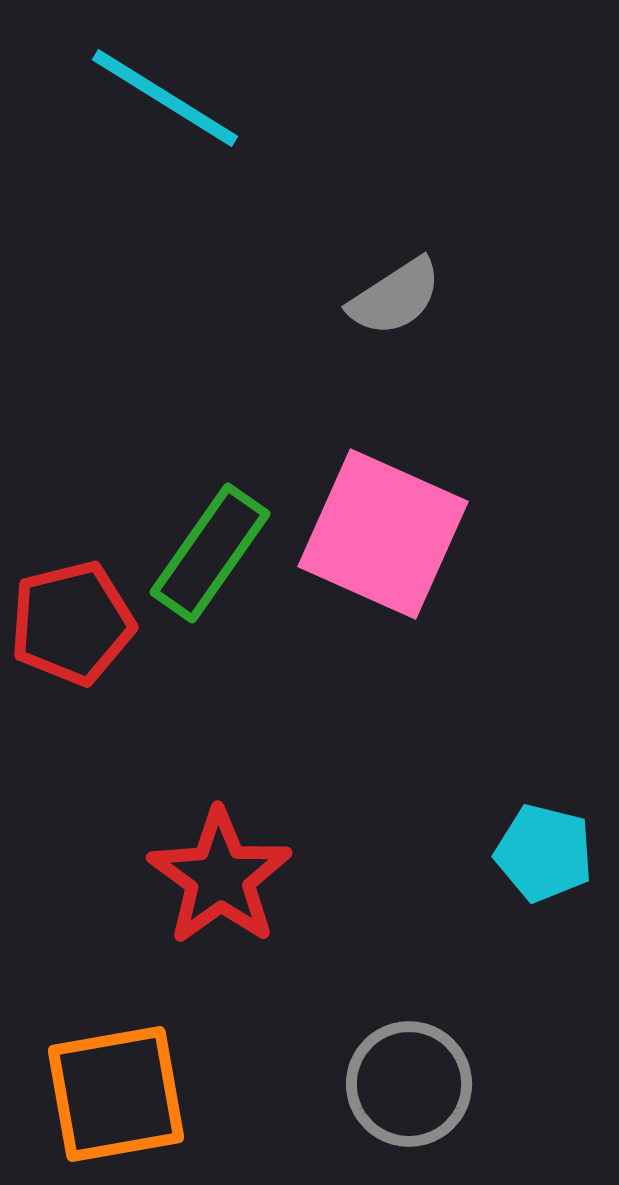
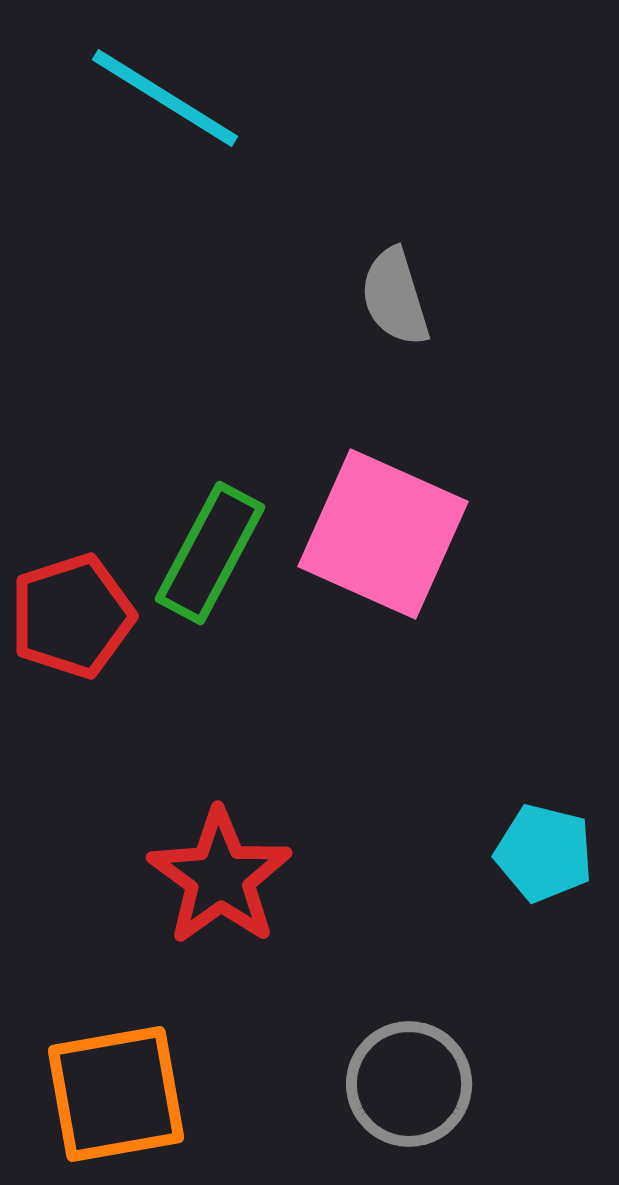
gray semicircle: rotated 106 degrees clockwise
green rectangle: rotated 7 degrees counterclockwise
red pentagon: moved 7 px up; rotated 4 degrees counterclockwise
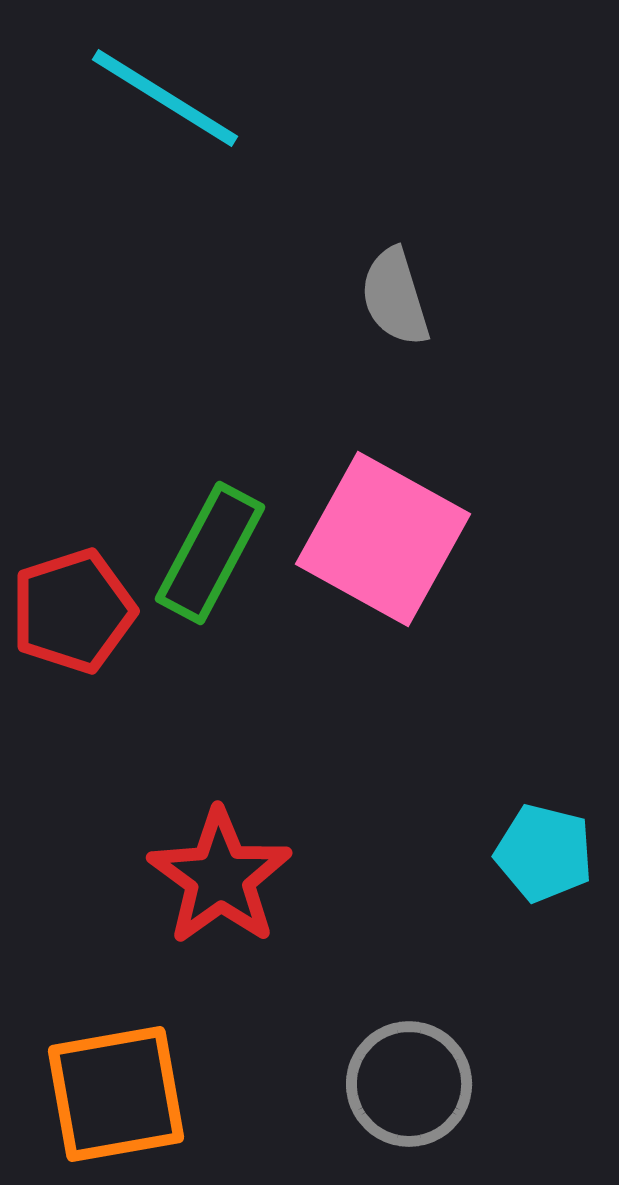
pink square: moved 5 px down; rotated 5 degrees clockwise
red pentagon: moved 1 px right, 5 px up
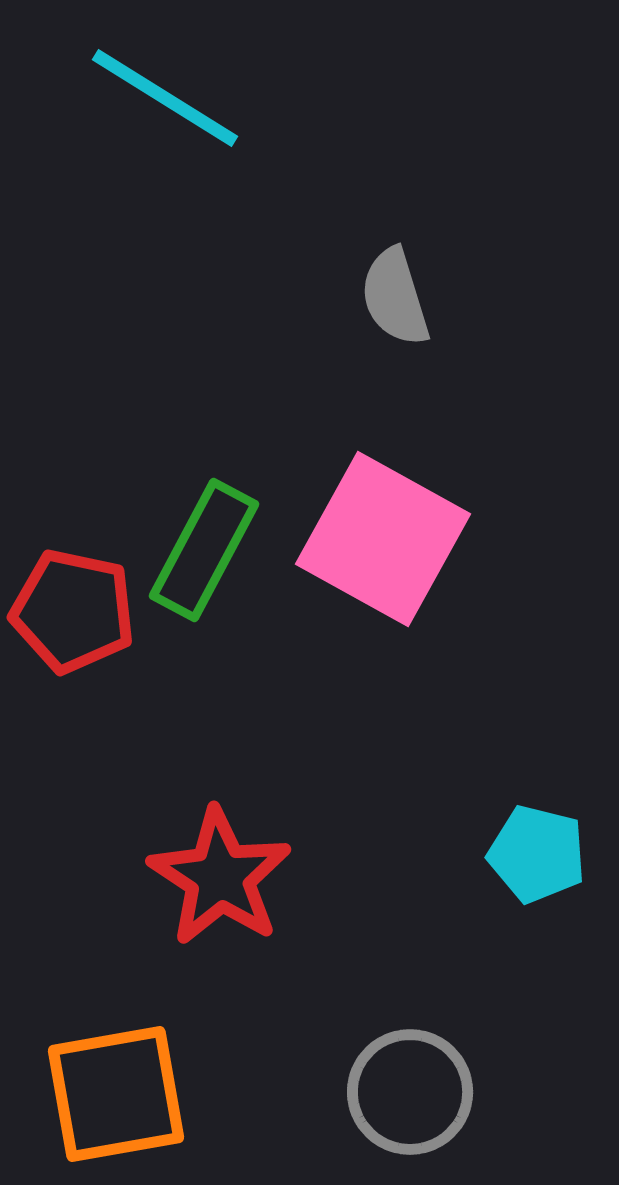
green rectangle: moved 6 px left, 3 px up
red pentagon: rotated 30 degrees clockwise
cyan pentagon: moved 7 px left, 1 px down
red star: rotated 3 degrees counterclockwise
gray circle: moved 1 px right, 8 px down
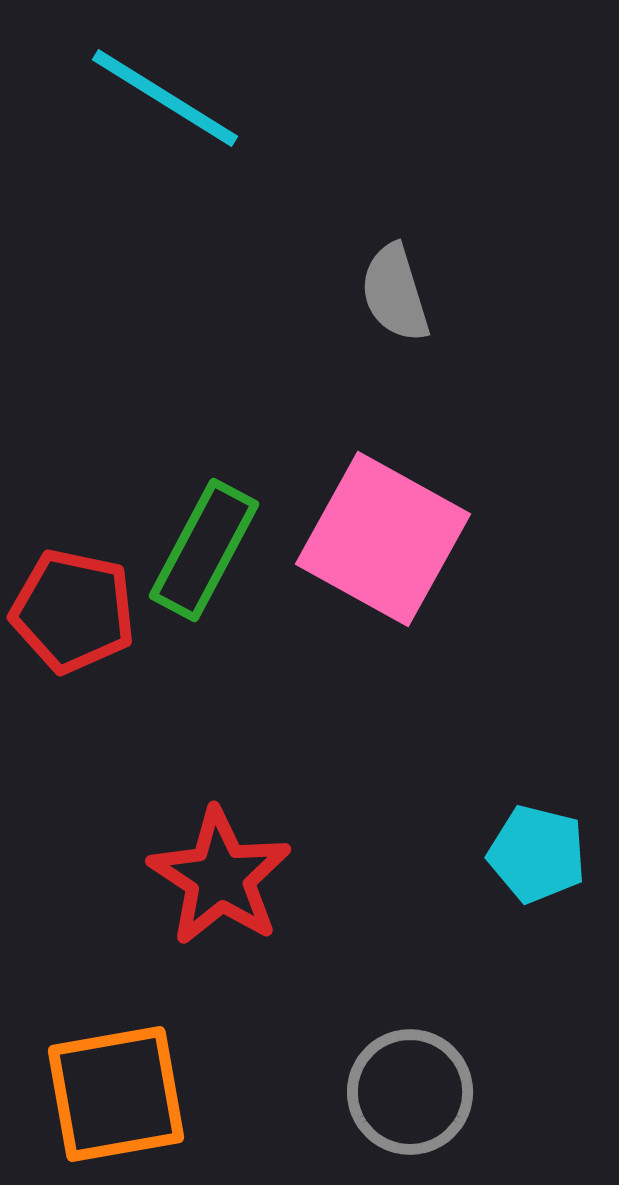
gray semicircle: moved 4 px up
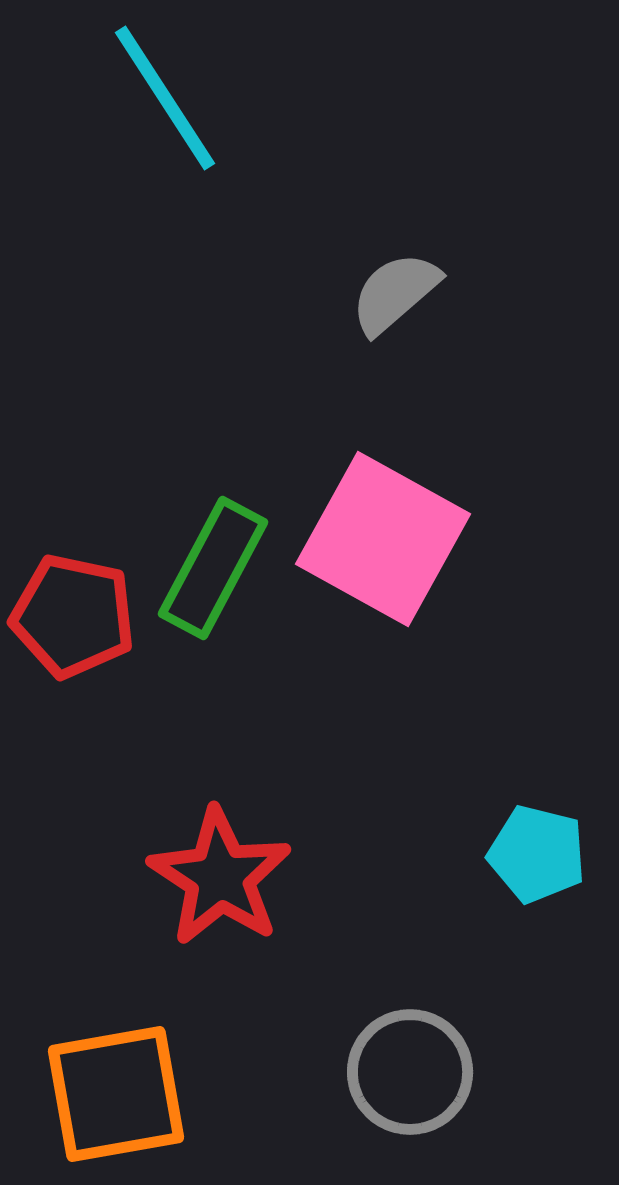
cyan line: rotated 25 degrees clockwise
gray semicircle: rotated 66 degrees clockwise
green rectangle: moved 9 px right, 18 px down
red pentagon: moved 5 px down
gray circle: moved 20 px up
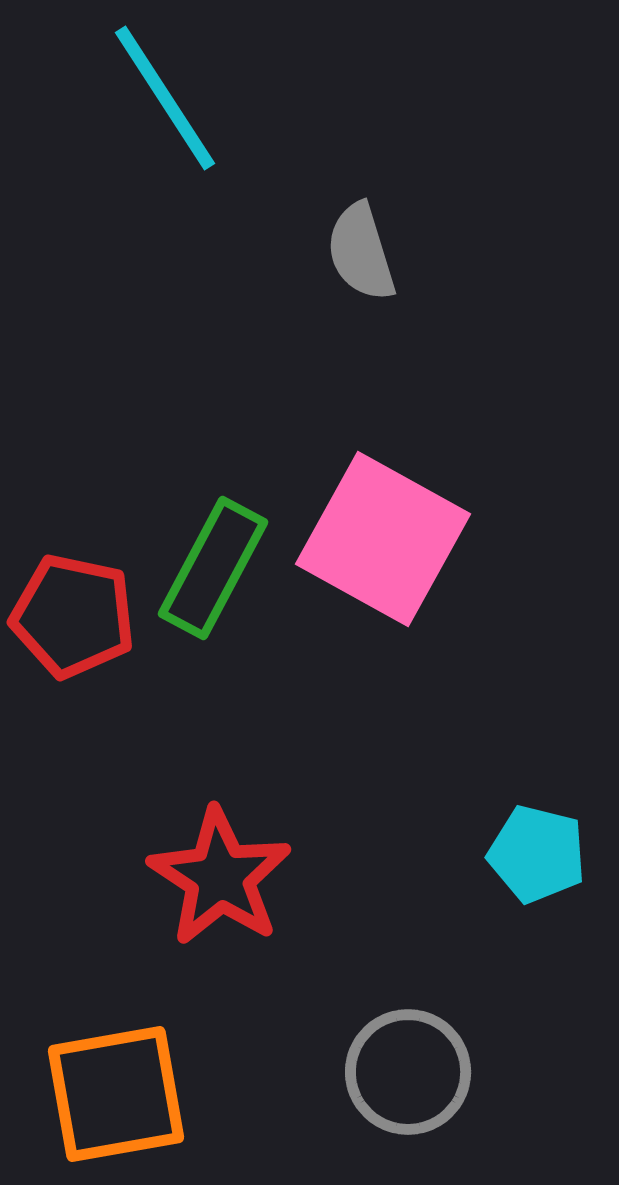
gray semicircle: moved 34 px left, 41 px up; rotated 66 degrees counterclockwise
gray circle: moved 2 px left
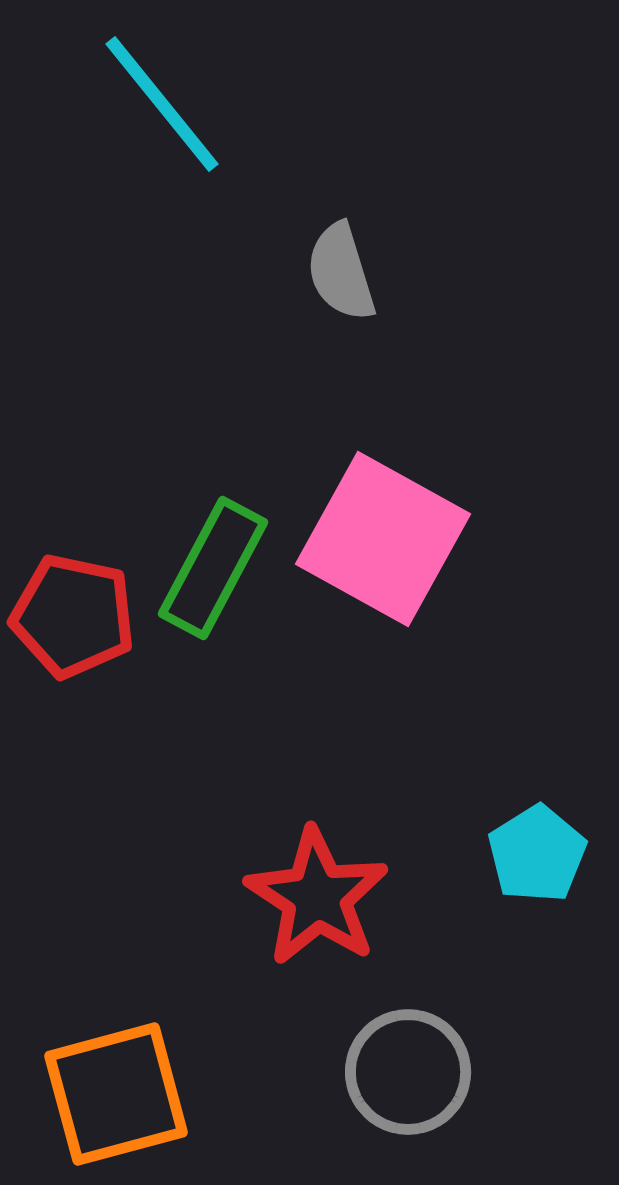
cyan line: moved 3 px left, 6 px down; rotated 6 degrees counterclockwise
gray semicircle: moved 20 px left, 20 px down
cyan pentagon: rotated 26 degrees clockwise
red star: moved 97 px right, 20 px down
orange square: rotated 5 degrees counterclockwise
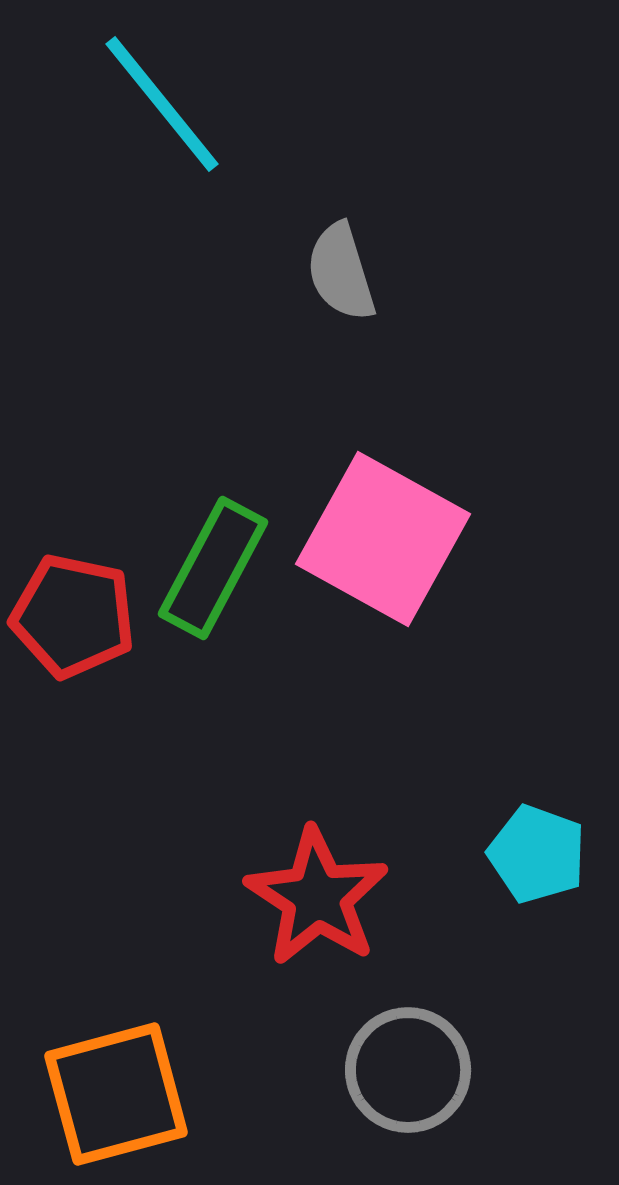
cyan pentagon: rotated 20 degrees counterclockwise
gray circle: moved 2 px up
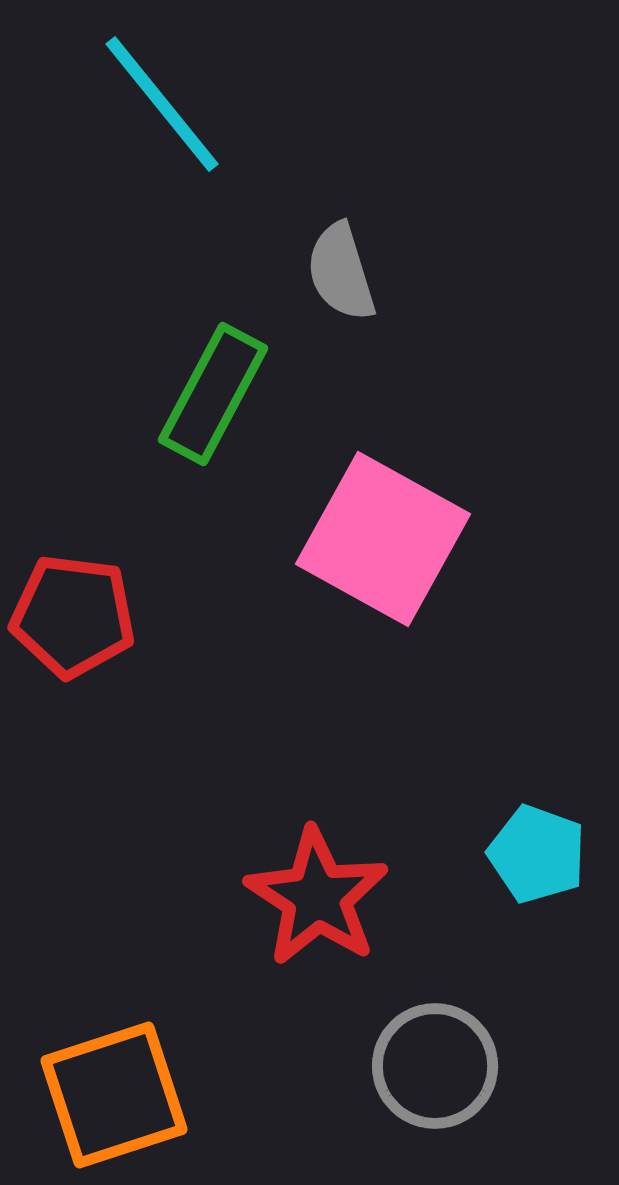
green rectangle: moved 174 px up
red pentagon: rotated 5 degrees counterclockwise
gray circle: moved 27 px right, 4 px up
orange square: moved 2 px left, 1 px down; rotated 3 degrees counterclockwise
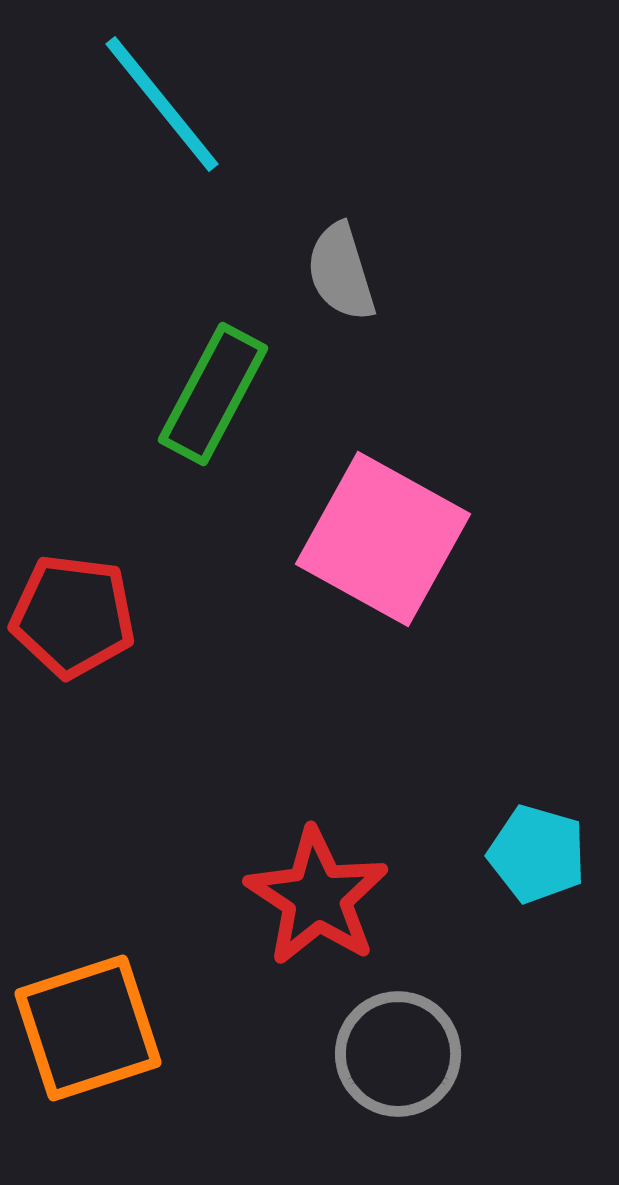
cyan pentagon: rotated 4 degrees counterclockwise
gray circle: moved 37 px left, 12 px up
orange square: moved 26 px left, 67 px up
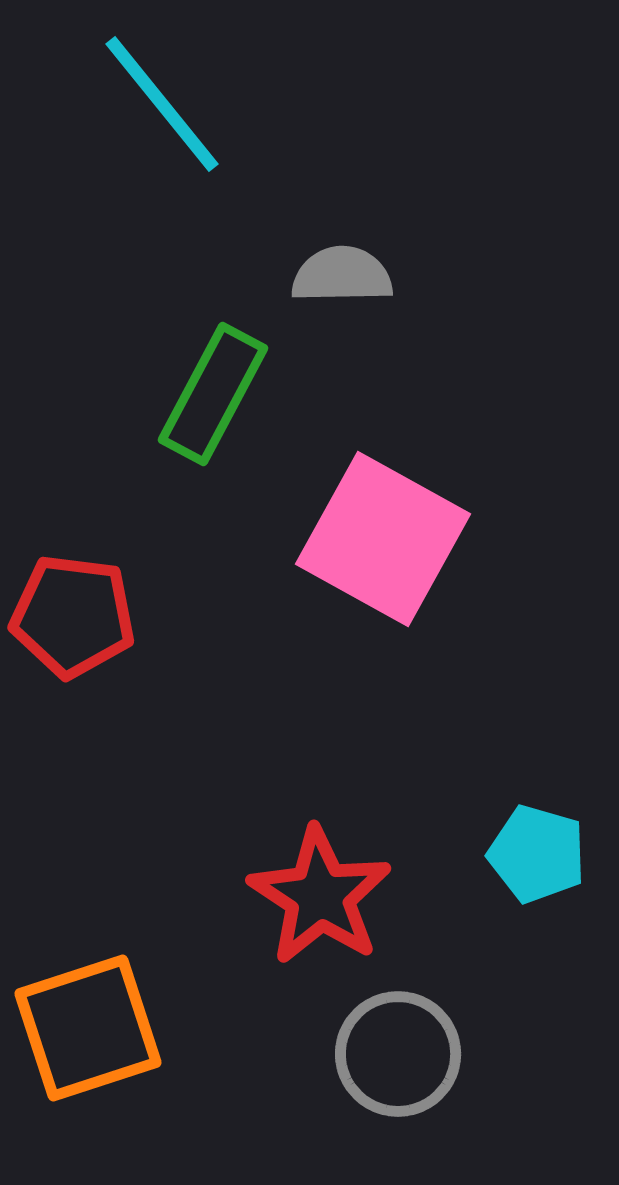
gray semicircle: moved 1 px right, 3 px down; rotated 106 degrees clockwise
red star: moved 3 px right, 1 px up
